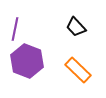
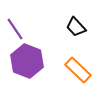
purple line: rotated 45 degrees counterclockwise
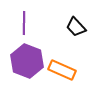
purple line: moved 9 px right, 6 px up; rotated 35 degrees clockwise
orange rectangle: moved 16 px left; rotated 20 degrees counterclockwise
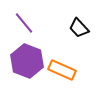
purple line: rotated 40 degrees counterclockwise
black trapezoid: moved 3 px right, 1 px down
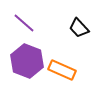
purple line: rotated 10 degrees counterclockwise
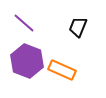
black trapezoid: moved 1 px left, 1 px up; rotated 65 degrees clockwise
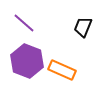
black trapezoid: moved 5 px right
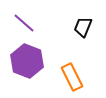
orange rectangle: moved 10 px right, 7 px down; rotated 40 degrees clockwise
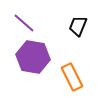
black trapezoid: moved 5 px left, 1 px up
purple hexagon: moved 6 px right, 4 px up; rotated 12 degrees counterclockwise
